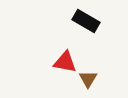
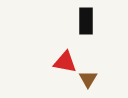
black rectangle: rotated 60 degrees clockwise
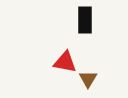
black rectangle: moved 1 px left, 1 px up
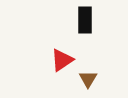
red triangle: moved 3 px left, 2 px up; rotated 45 degrees counterclockwise
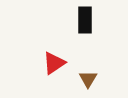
red triangle: moved 8 px left, 3 px down
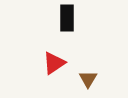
black rectangle: moved 18 px left, 2 px up
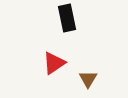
black rectangle: rotated 12 degrees counterclockwise
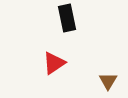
brown triangle: moved 20 px right, 2 px down
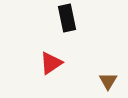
red triangle: moved 3 px left
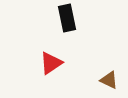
brown triangle: moved 1 px right, 1 px up; rotated 36 degrees counterclockwise
